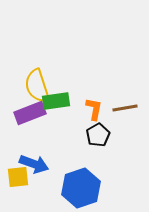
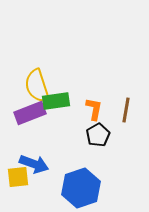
brown line: moved 1 px right, 2 px down; rotated 70 degrees counterclockwise
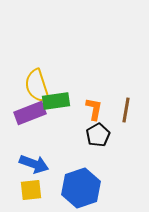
yellow square: moved 13 px right, 13 px down
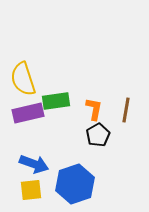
yellow semicircle: moved 14 px left, 7 px up
purple rectangle: moved 2 px left; rotated 8 degrees clockwise
blue hexagon: moved 6 px left, 4 px up
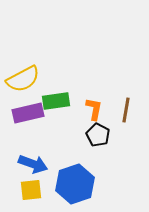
yellow semicircle: rotated 100 degrees counterclockwise
black pentagon: rotated 15 degrees counterclockwise
blue arrow: moved 1 px left
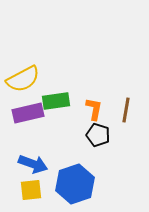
black pentagon: rotated 10 degrees counterclockwise
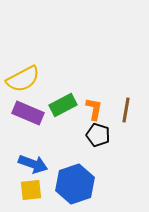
green rectangle: moved 7 px right, 4 px down; rotated 20 degrees counterclockwise
purple rectangle: rotated 36 degrees clockwise
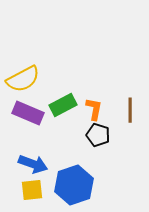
brown line: moved 4 px right; rotated 10 degrees counterclockwise
blue hexagon: moved 1 px left, 1 px down
yellow square: moved 1 px right
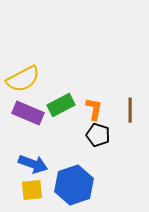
green rectangle: moved 2 px left
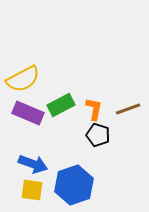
brown line: moved 2 px left, 1 px up; rotated 70 degrees clockwise
yellow square: rotated 15 degrees clockwise
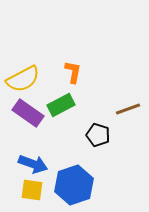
orange L-shape: moved 21 px left, 37 px up
purple rectangle: rotated 12 degrees clockwise
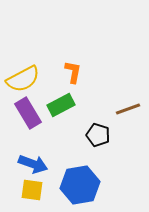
purple rectangle: rotated 24 degrees clockwise
blue hexagon: moved 6 px right; rotated 9 degrees clockwise
